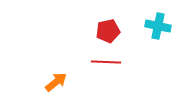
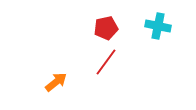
red pentagon: moved 2 px left, 3 px up
red line: rotated 56 degrees counterclockwise
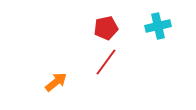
cyan cross: rotated 25 degrees counterclockwise
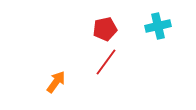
red pentagon: moved 1 px left, 1 px down
orange arrow: rotated 15 degrees counterclockwise
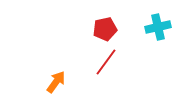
cyan cross: moved 1 px down
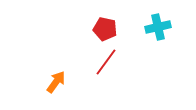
red pentagon: rotated 25 degrees clockwise
